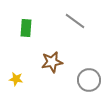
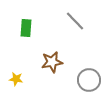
gray line: rotated 10 degrees clockwise
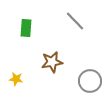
gray circle: moved 1 px right, 1 px down
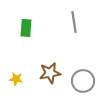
gray line: moved 1 px left, 1 px down; rotated 35 degrees clockwise
brown star: moved 2 px left, 11 px down
gray circle: moved 7 px left
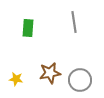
green rectangle: moved 2 px right
gray circle: moved 3 px left, 1 px up
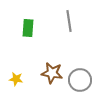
gray line: moved 5 px left, 1 px up
brown star: moved 2 px right; rotated 20 degrees clockwise
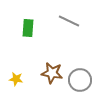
gray line: rotated 55 degrees counterclockwise
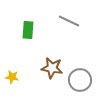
green rectangle: moved 2 px down
brown star: moved 5 px up
yellow star: moved 4 px left, 2 px up
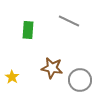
yellow star: rotated 24 degrees clockwise
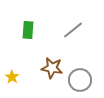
gray line: moved 4 px right, 9 px down; rotated 65 degrees counterclockwise
